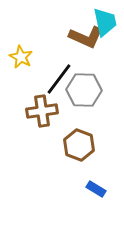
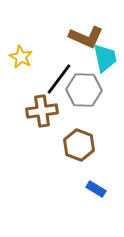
cyan trapezoid: moved 36 px down
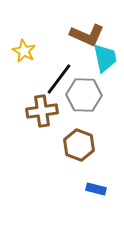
brown L-shape: moved 1 px right, 2 px up
yellow star: moved 3 px right, 6 px up
gray hexagon: moved 5 px down
blue rectangle: rotated 18 degrees counterclockwise
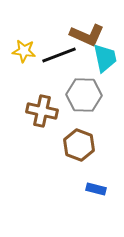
yellow star: rotated 20 degrees counterclockwise
black line: moved 24 px up; rotated 32 degrees clockwise
brown cross: rotated 20 degrees clockwise
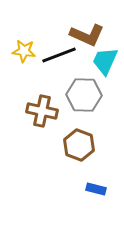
cyan trapezoid: moved 3 px down; rotated 144 degrees counterclockwise
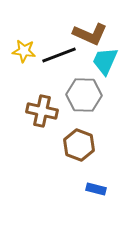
brown L-shape: moved 3 px right, 1 px up
